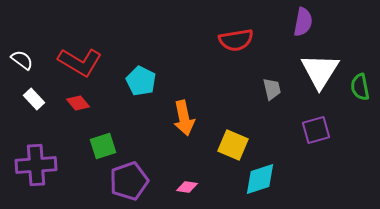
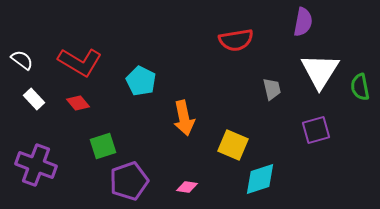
purple cross: rotated 24 degrees clockwise
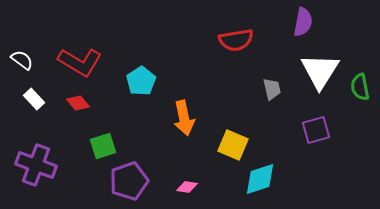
cyan pentagon: rotated 12 degrees clockwise
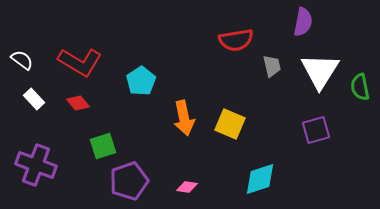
gray trapezoid: moved 23 px up
yellow square: moved 3 px left, 21 px up
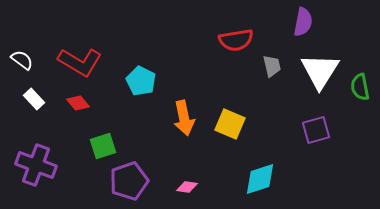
cyan pentagon: rotated 12 degrees counterclockwise
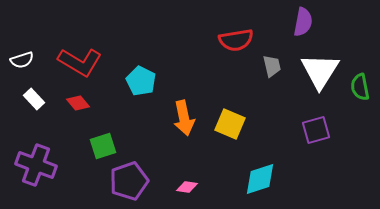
white semicircle: rotated 125 degrees clockwise
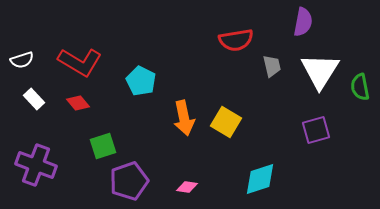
yellow square: moved 4 px left, 2 px up; rotated 8 degrees clockwise
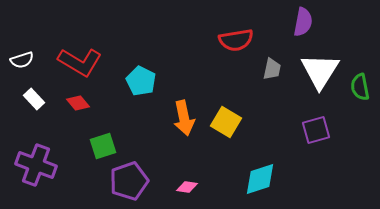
gray trapezoid: moved 3 px down; rotated 25 degrees clockwise
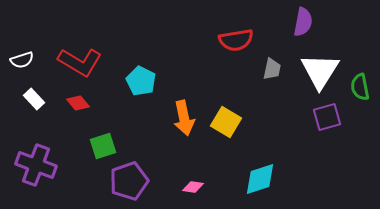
purple square: moved 11 px right, 13 px up
pink diamond: moved 6 px right
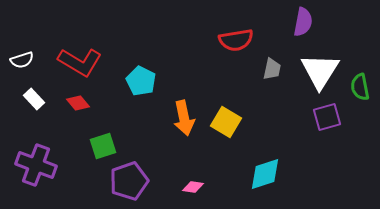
cyan diamond: moved 5 px right, 5 px up
